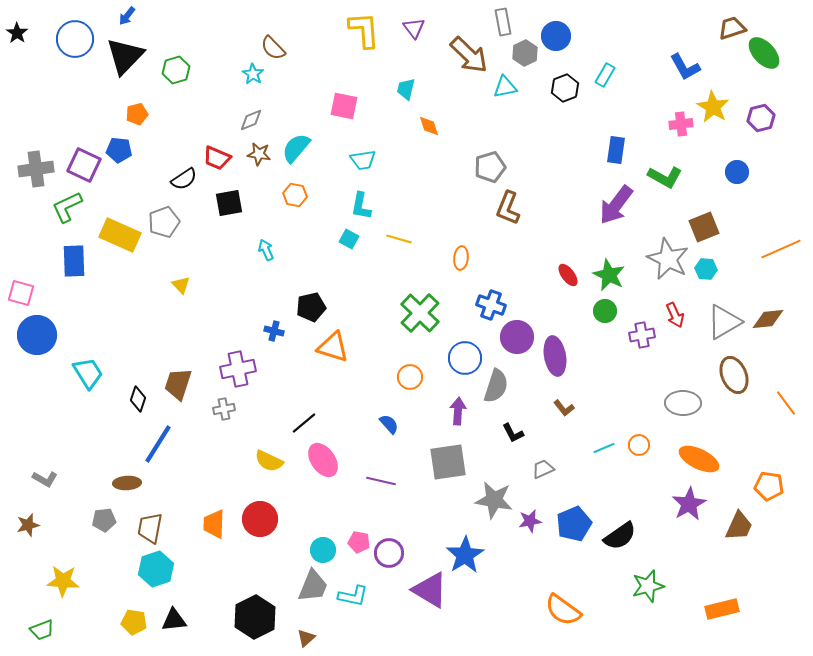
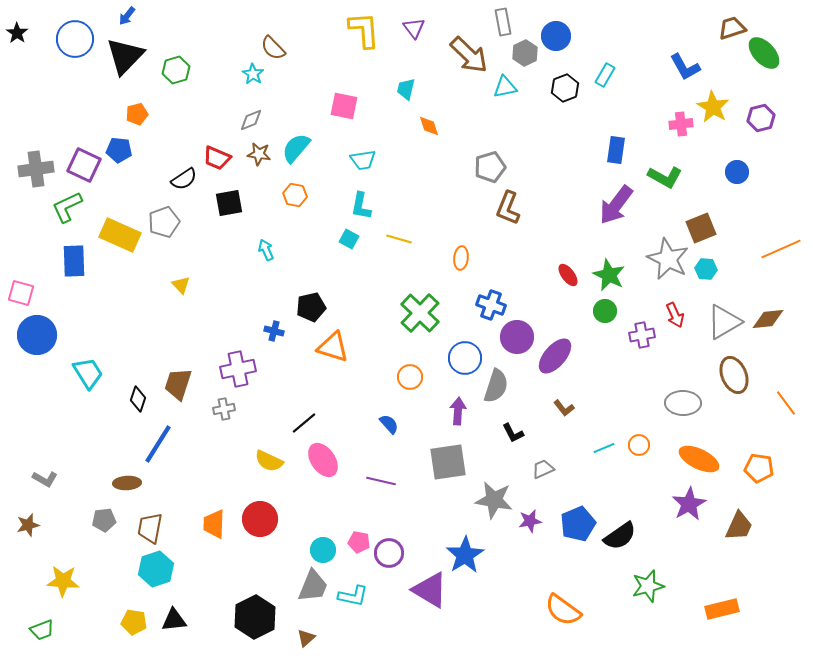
brown square at (704, 227): moved 3 px left, 1 px down
purple ellipse at (555, 356): rotated 51 degrees clockwise
orange pentagon at (769, 486): moved 10 px left, 18 px up
blue pentagon at (574, 524): moved 4 px right
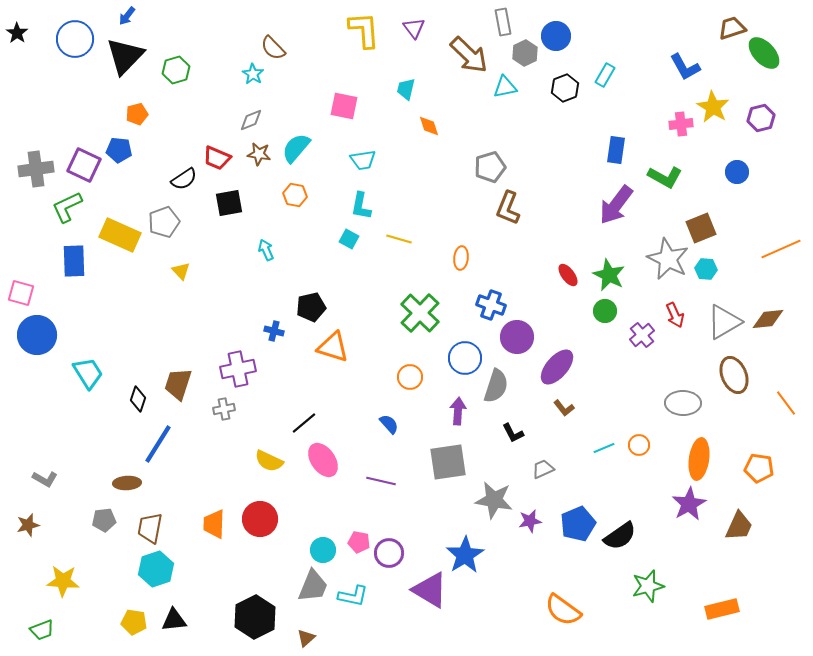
yellow triangle at (181, 285): moved 14 px up
purple cross at (642, 335): rotated 30 degrees counterclockwise
purple ellipse at (555, 356): moved 2 px right, 11 px down
orange ellipse at (699, 459): rotated 72 degrees clockwise
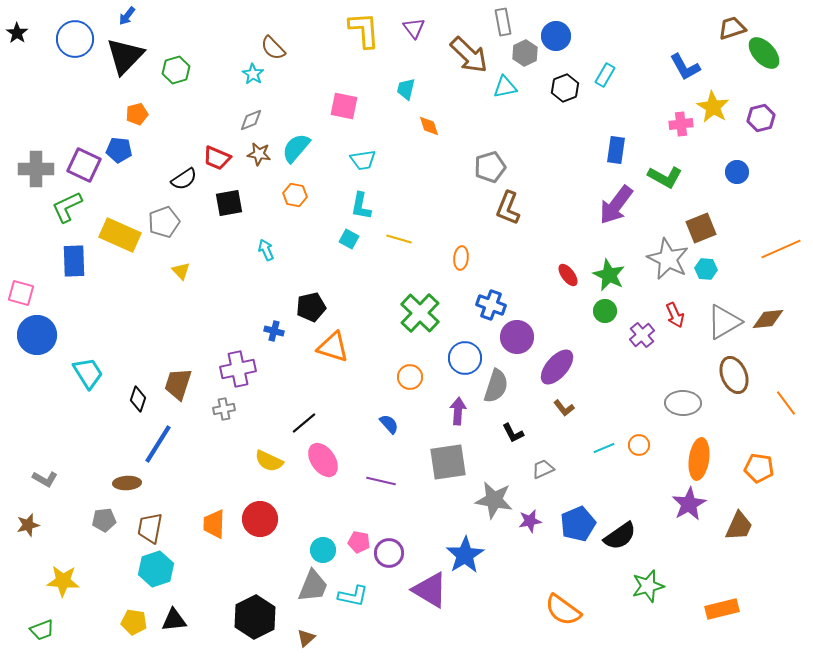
gray cross at (36, 169): rotated 8 degrees clockwise
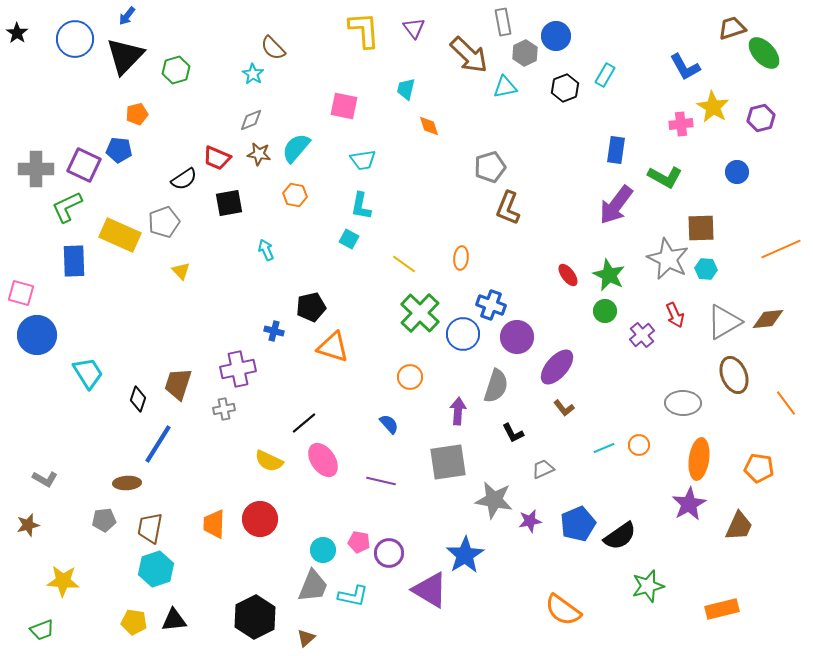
brown square at (701, 228): rotated 20 degrees clockwise
yellow line at (399, 239): moved 5 px right, 25 px down; rotated 20 degrees clockwise
blue circle at (465, 358): moved 2 px left, 24 px up
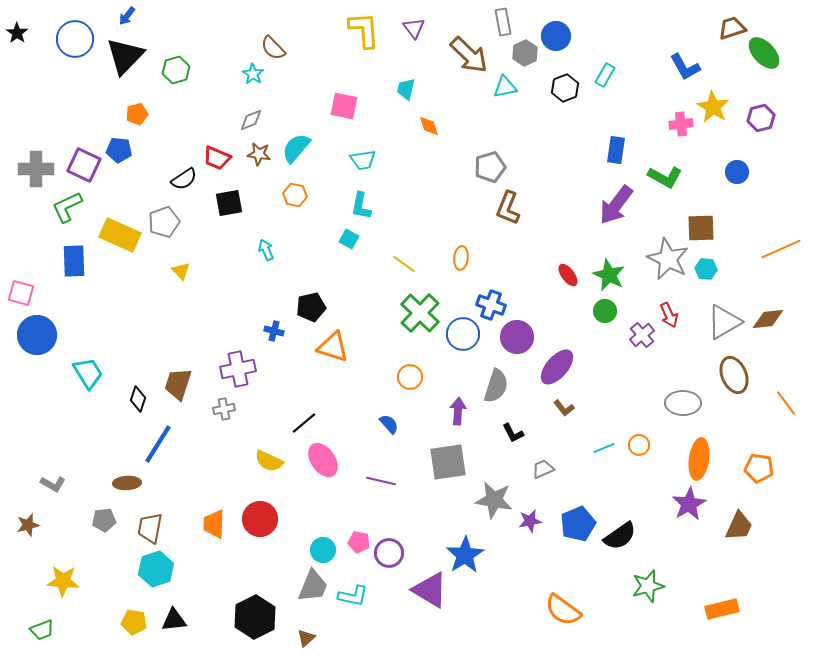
red arrow at (675, 315): moved 6 px left
gray L-shape at (45, 479): moved 8 px right, 5 px down
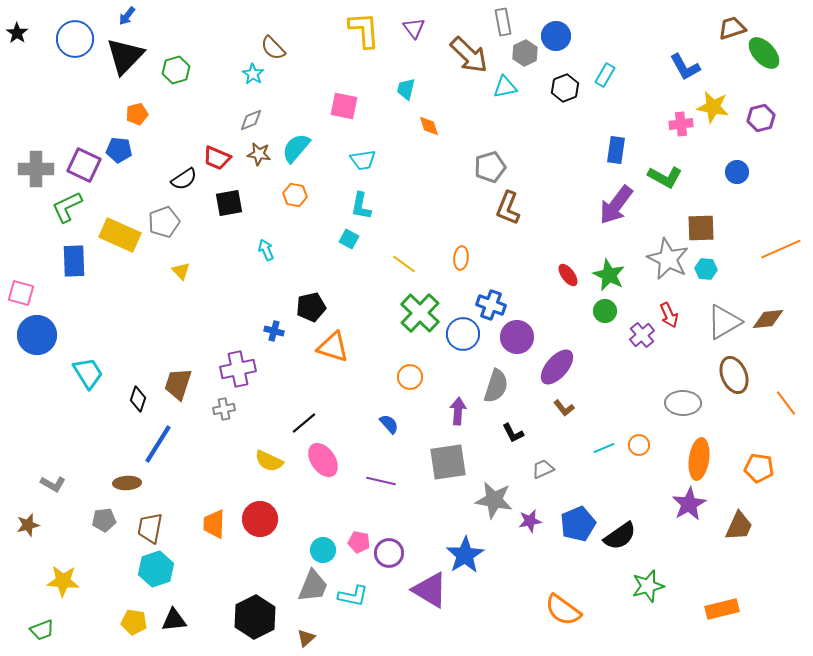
yellow star at (713, 107): rotated 20 degrees counterclockwise
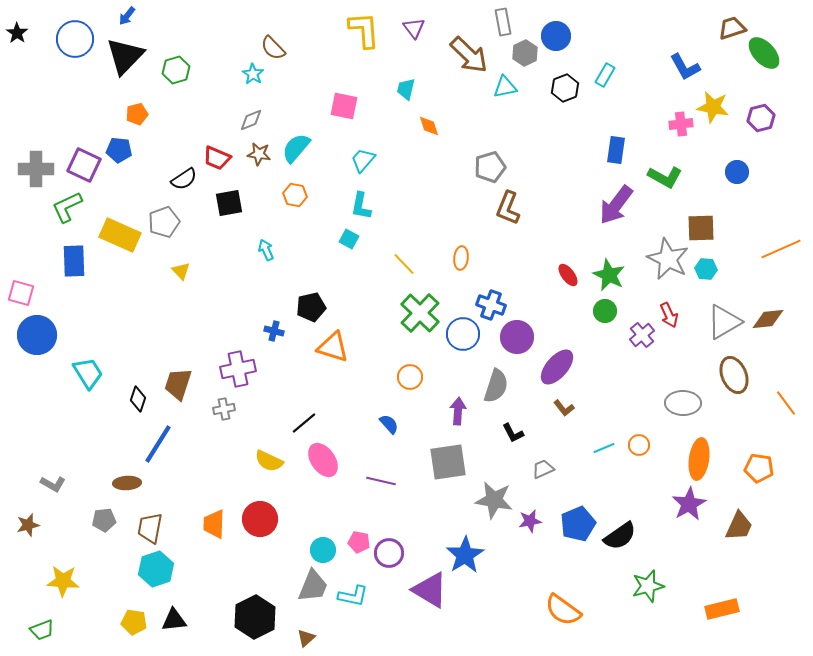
cyan trapezoid at (363, 160): rotated 140 degrees clockwise
yellow line at (404, 264): rotated 10 degrees clockwise
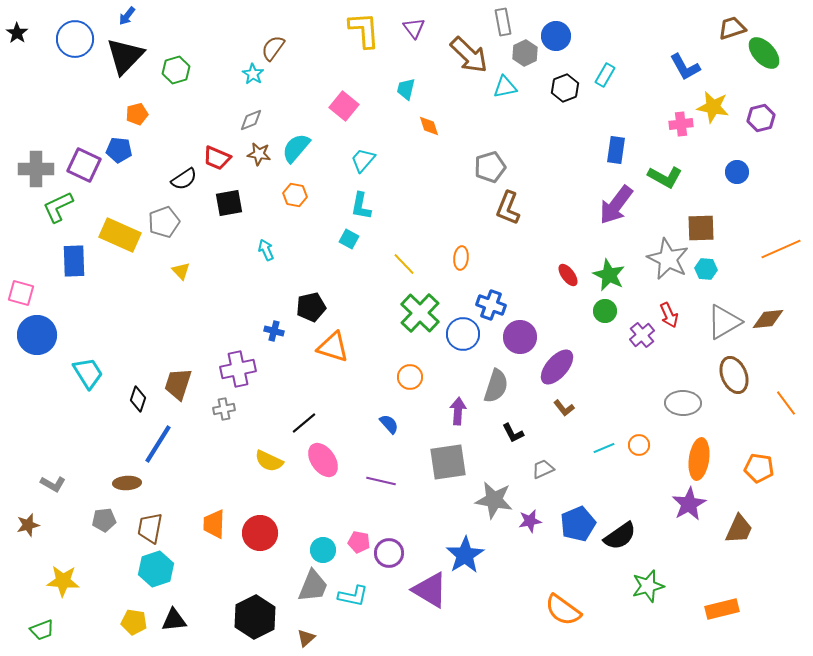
brown semicircle at (273, 48): rotated 80 degrees clockwise
pink square at (344, 106): rotated 28 degrees clockwise
green L-shape at (67, 207): moved 9 px left
purple circle at (517, 337): moved 3 px right
red circle at (260, 519): moved 14 px down
brown trapezoid at (739, 526): moved 3 px down
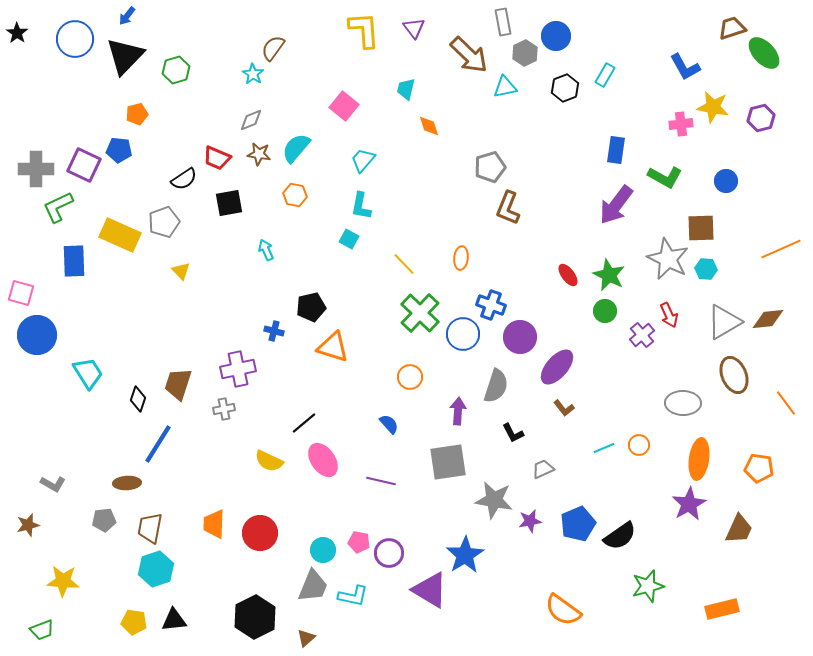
blue circle at (737, 172): moved 11 px left, 9 px down
